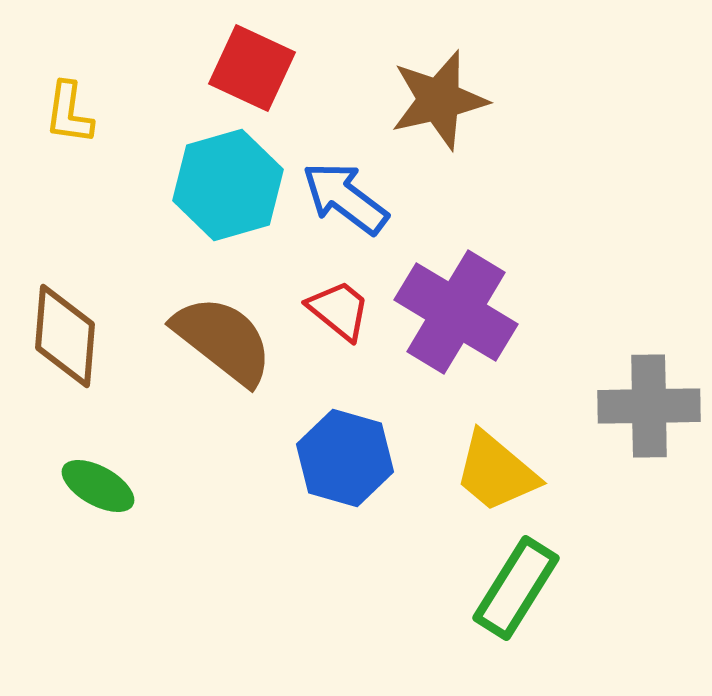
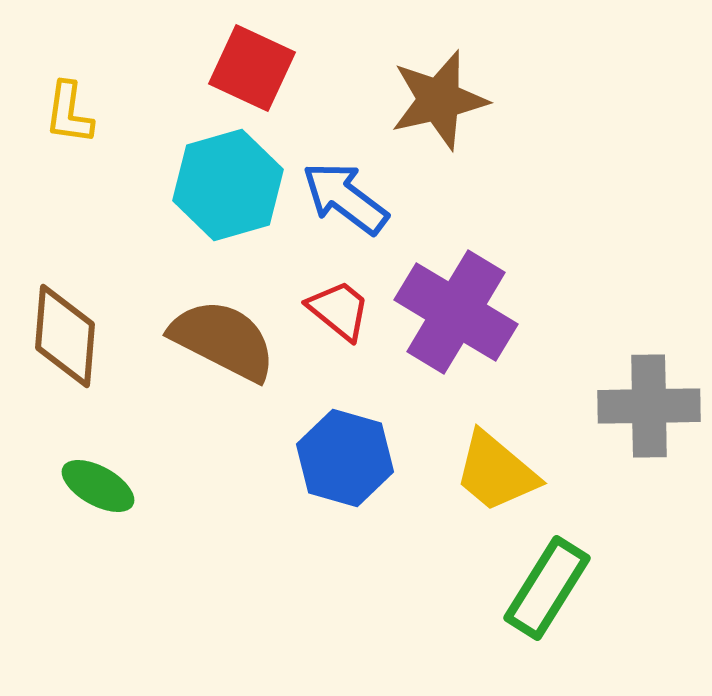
brown semicircle: rotated 11 degrees counterclockwise
green rectangle: moved 31 px right
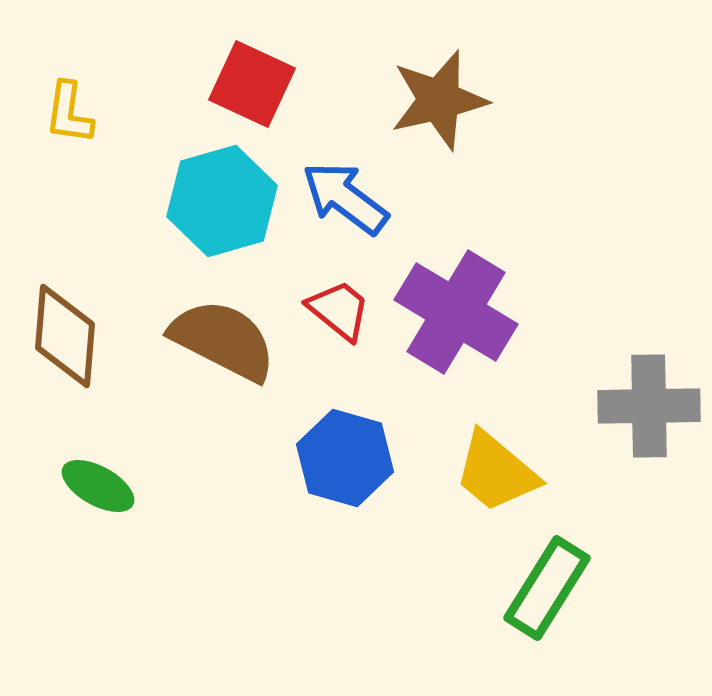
red square: moved 16 px down
cyan hexagon: moved 6 px left, 16 px down
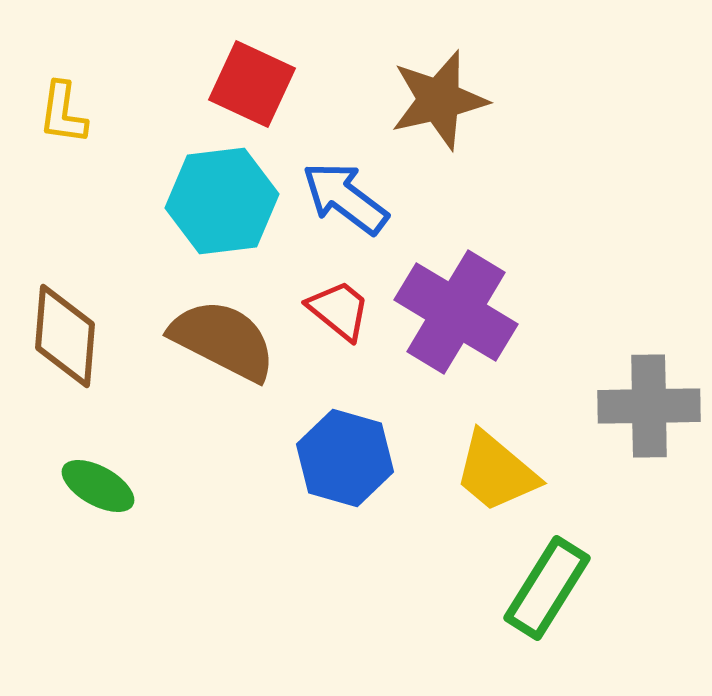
yellow L-shape: moved 6 px left
cyan hexagon: rotated 9 degrees clockwise
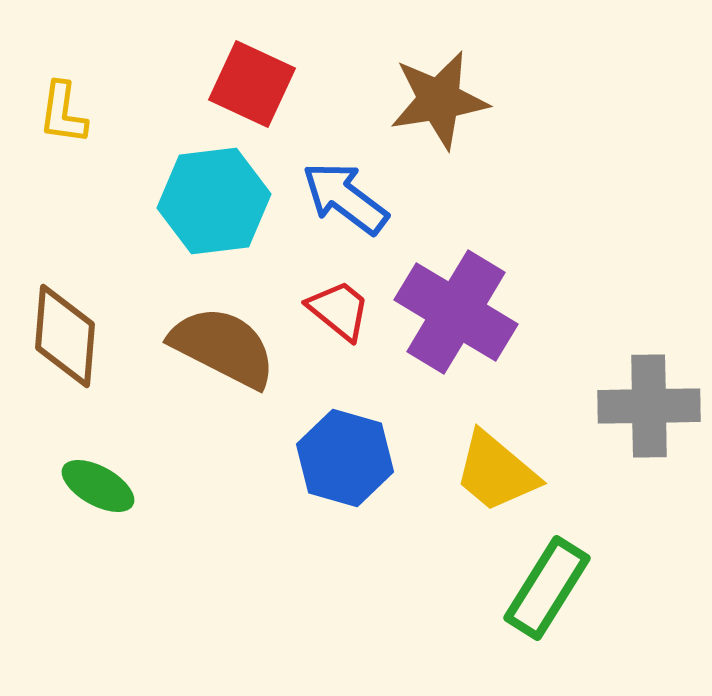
brown star: rotated 4 degrees clockwise
cyan hexagon: moved 8 px left
brown semicircle: moved 7 px down
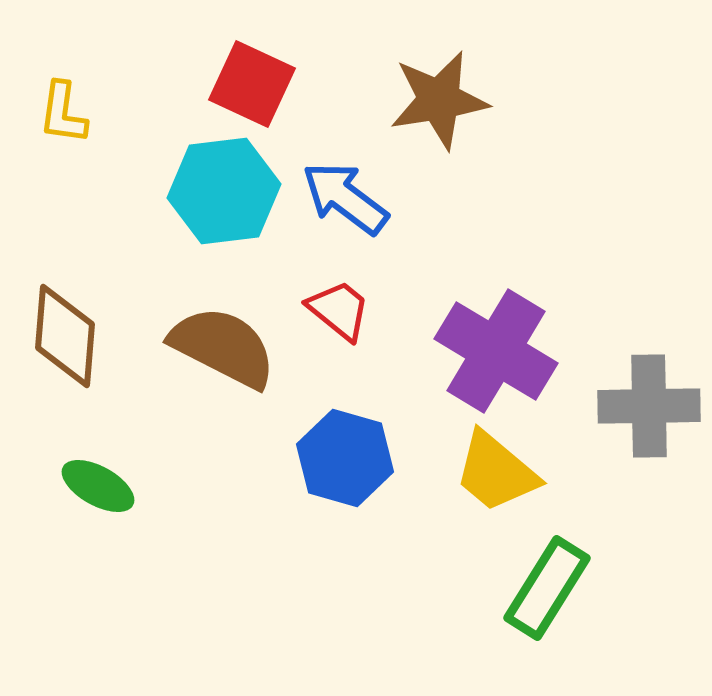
cyan hexagon: moved 10 px right, 10 px up
purple cross: moved 40 px right, 39 px down
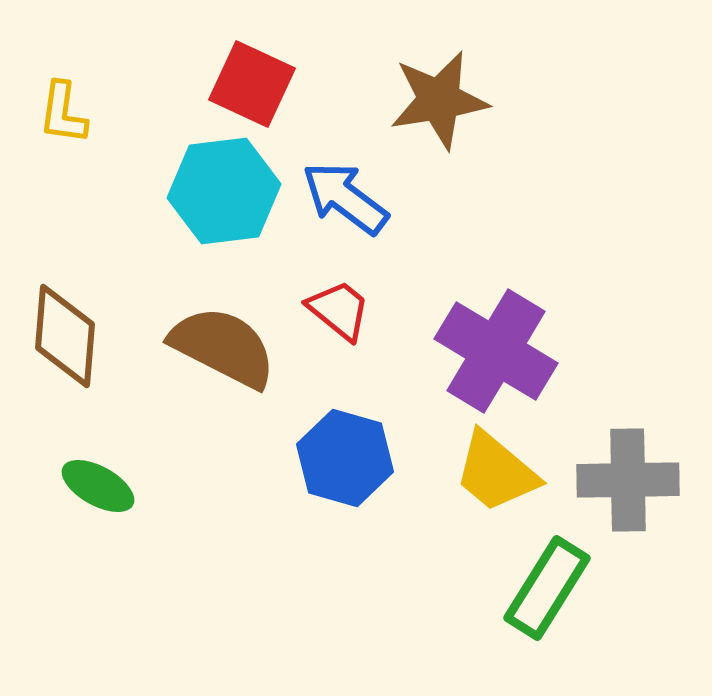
gray cross: moved 21 px left, 74 px down
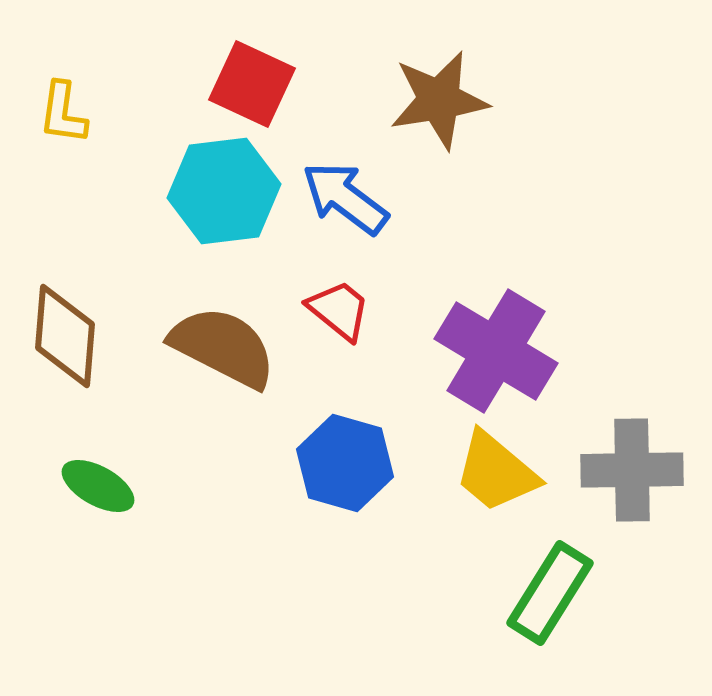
blue hexagon: moved 5 px down
gray cross: moved 4 px right, 10 px up
green rectangle: moved 3 px right, 5 px down
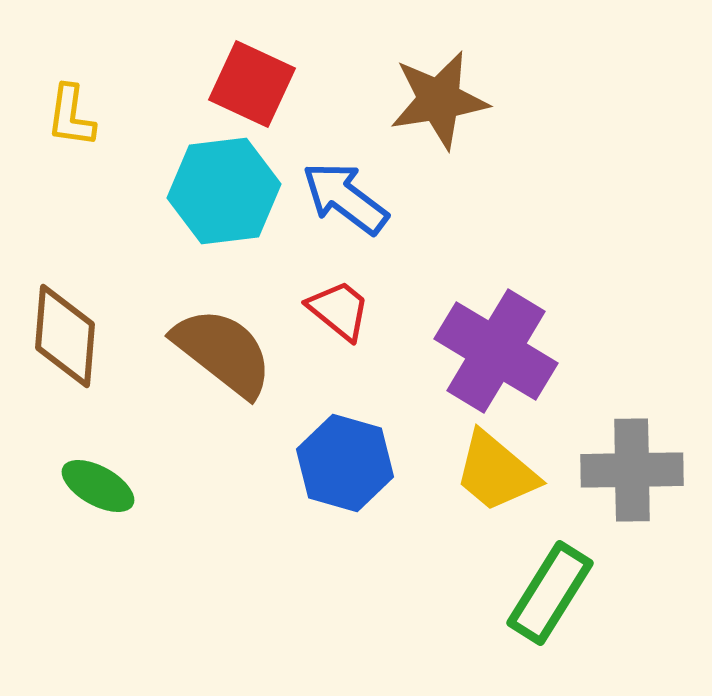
yellow L-shape: moved 8 px right, 3 px down
brown semicircle: moved 5 px down; rotated 11 degrees clockwise
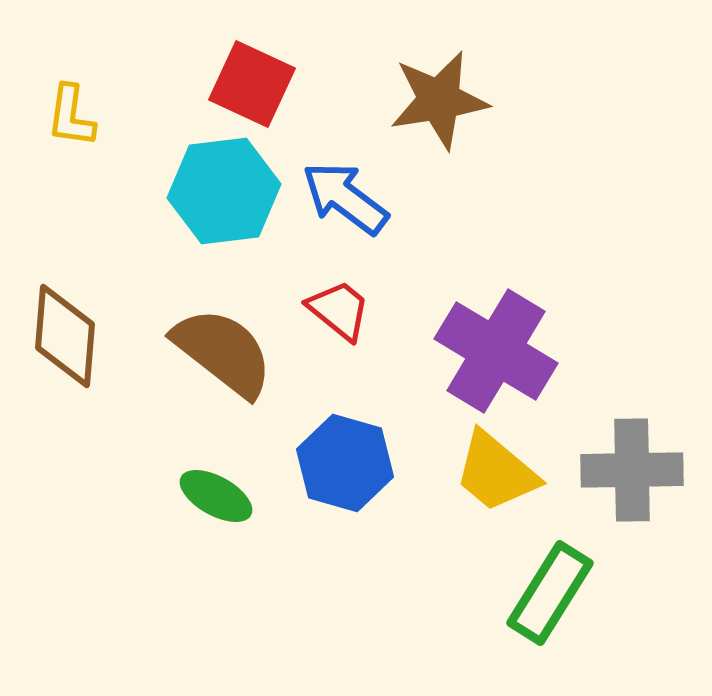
green ellipse: moved 118 px right, 10 px down
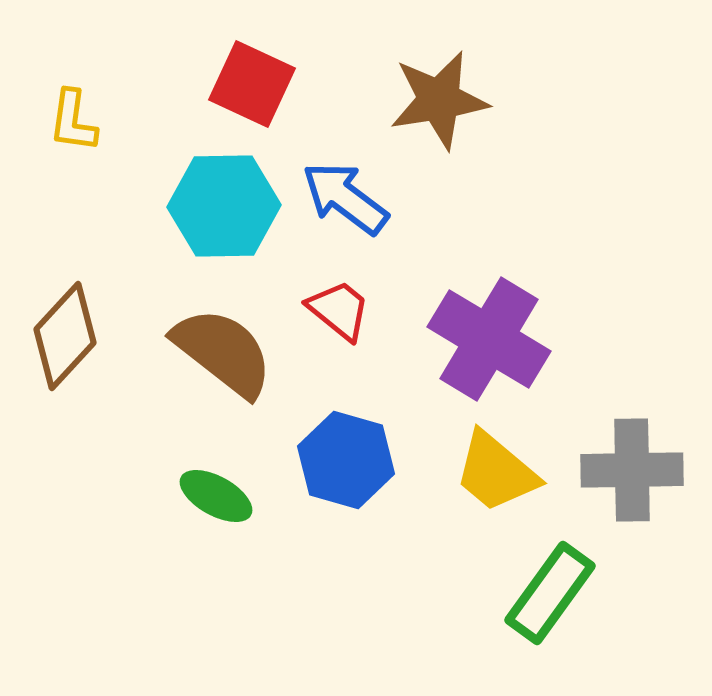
yellow L-shape: moved 2 px right, 5 px down
cyan hexagon: moved 15 px down; rotated 6 degrees clockwise
brown diamond: rotated 38 degrees clockwise
purple cross: moved 7 px left, 12 px up
blue hexagon: moved 1 px right, 3 px up
green rectangle: rotated 4 degrees clockwise
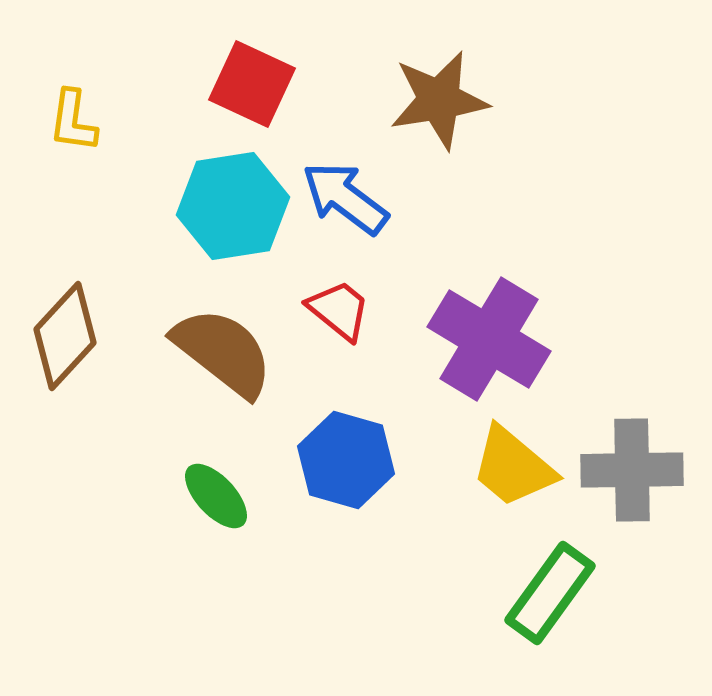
cyan hexagon: moved 9 px right; rotated 8 degrees counterclockwise
yellow trapezoid: moved 17 px right, 5 px up
green ellipse: rotated 18 degrees clockwise
